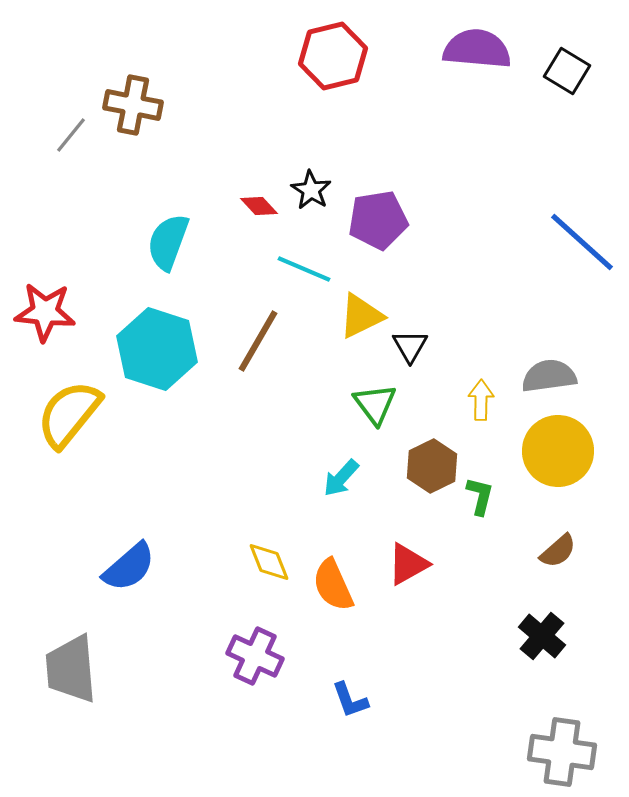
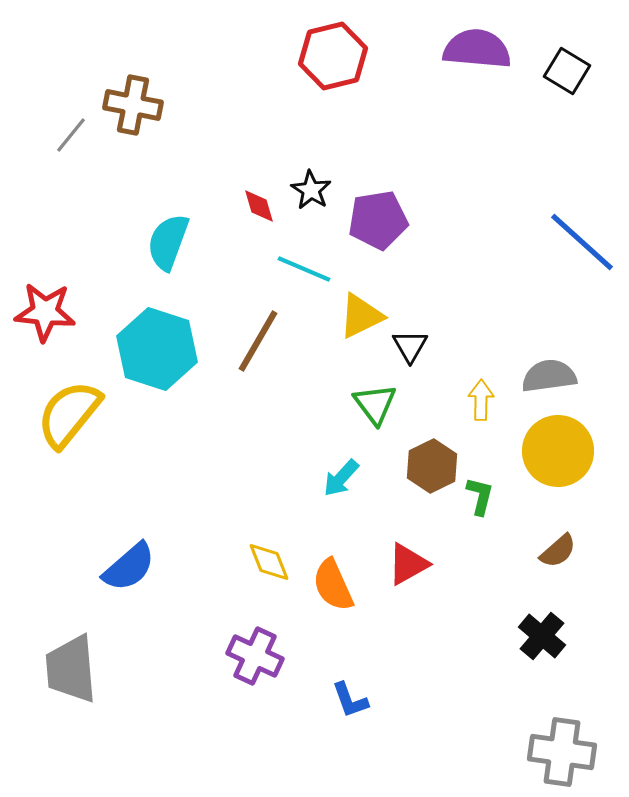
red diamond: rotated 27 degrees clockwise
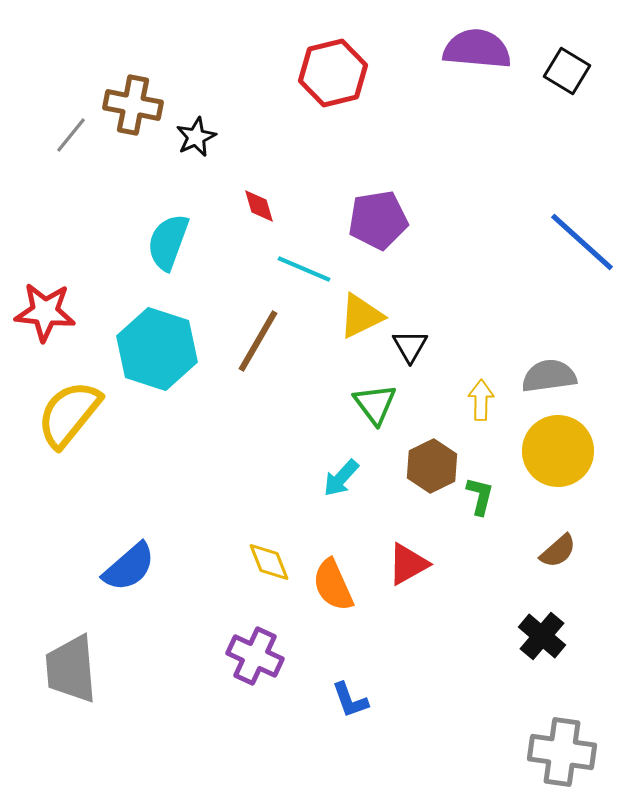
red hexagon: moved 17 px down
black star: moved 115 px left, 53 px up; rotated 15 degrees clockwise
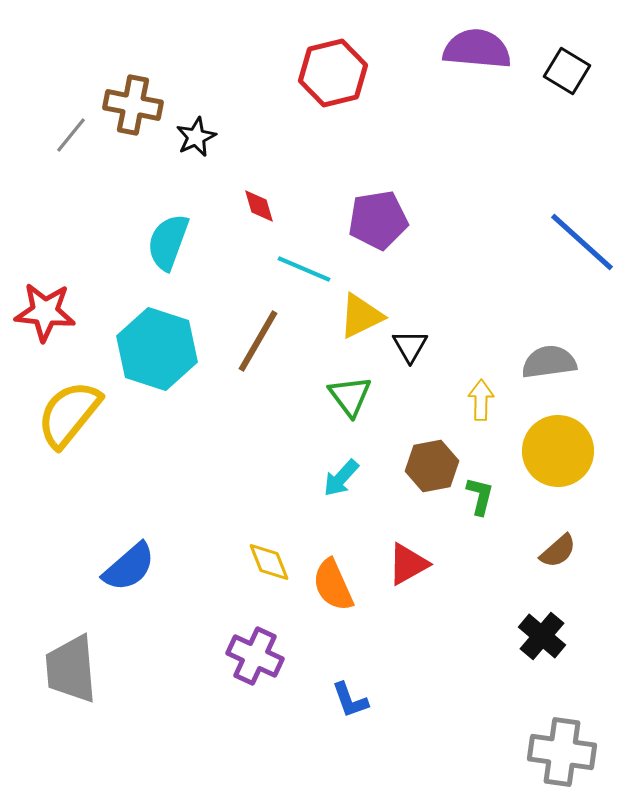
gray semicircle: moved 14 px up
green triangle: moved 25 px left, 8 px up
brown hexagon: rotated 15 degrees clockwise
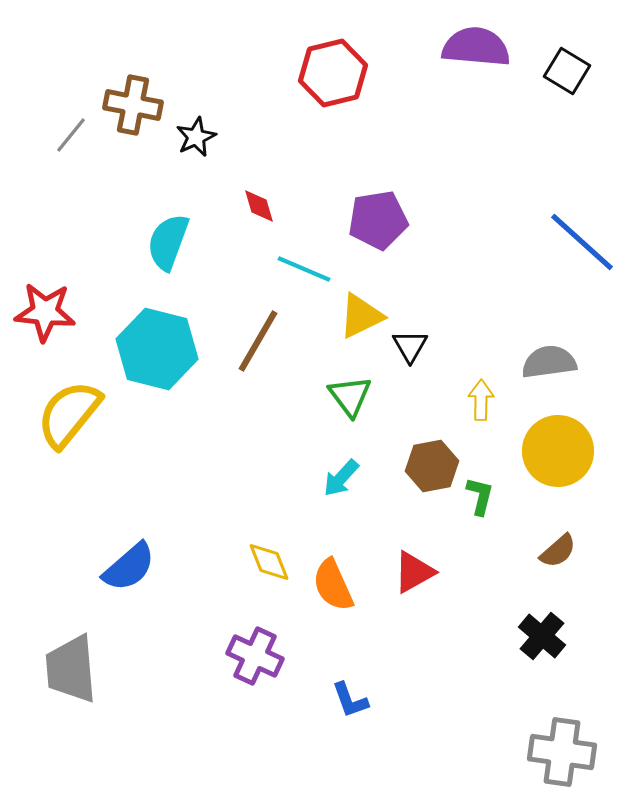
purple semicircle: moved 1 px left, 2 px up
cyan hexagon: rotated 4 degrees counterclockwise
red triangle: moved 6 px right, 8 px down
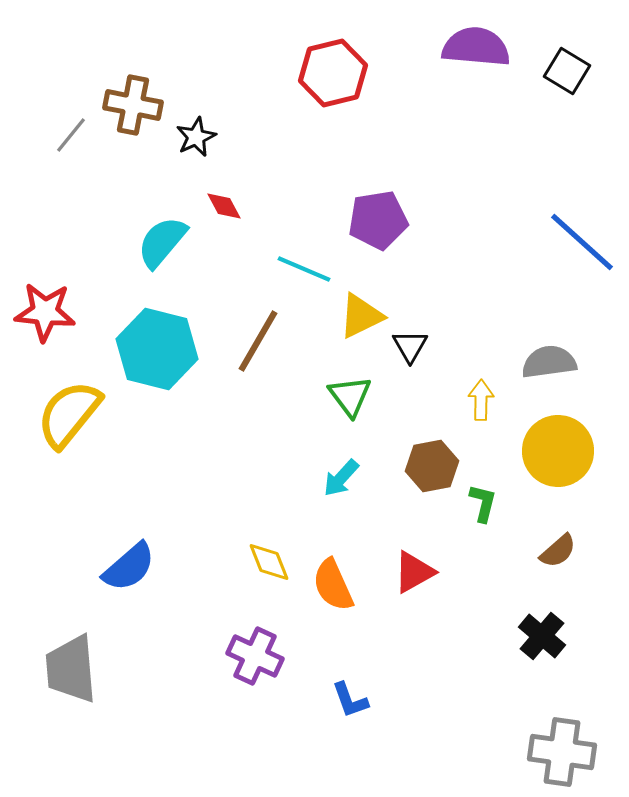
red diamond: moved 35 px left; rotated 12 degrees counterclockwise
cyan semicircle: moved 6 px left; rotated 20 degrees clockwise
green L-shape: moved 3 px right, 7 px down
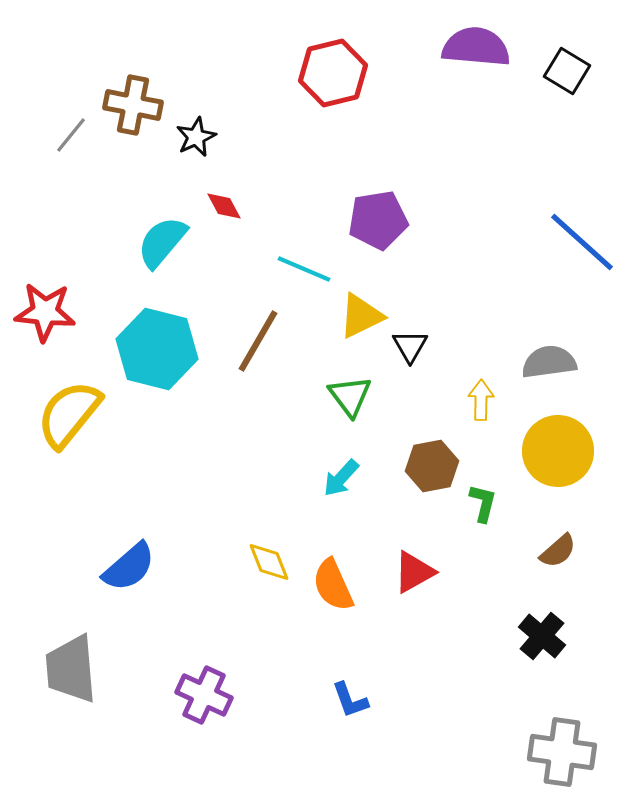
purple cross: moved 51 px left, 39 px down
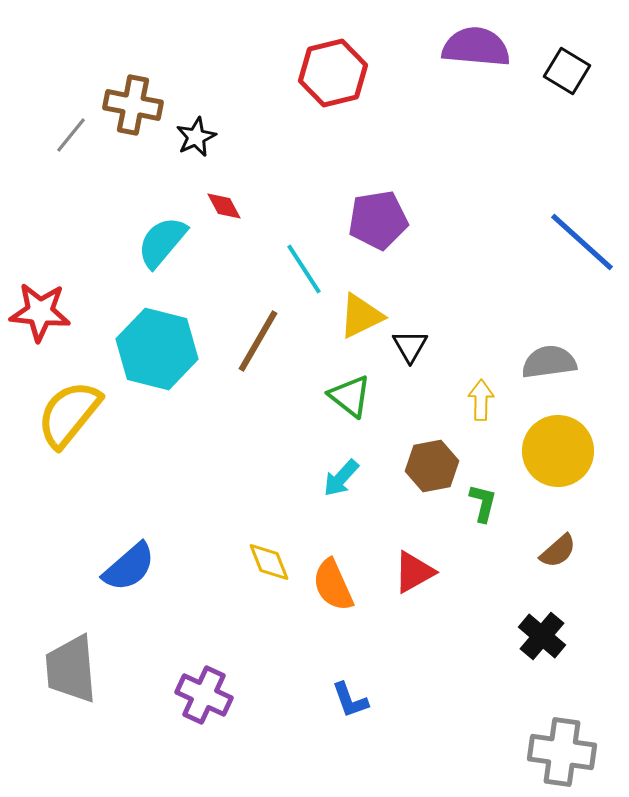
cyan line: rotated 34 degrees clockwise
red star: moved 5 px left
green triangle: rotated 15 degrees counterclockwise
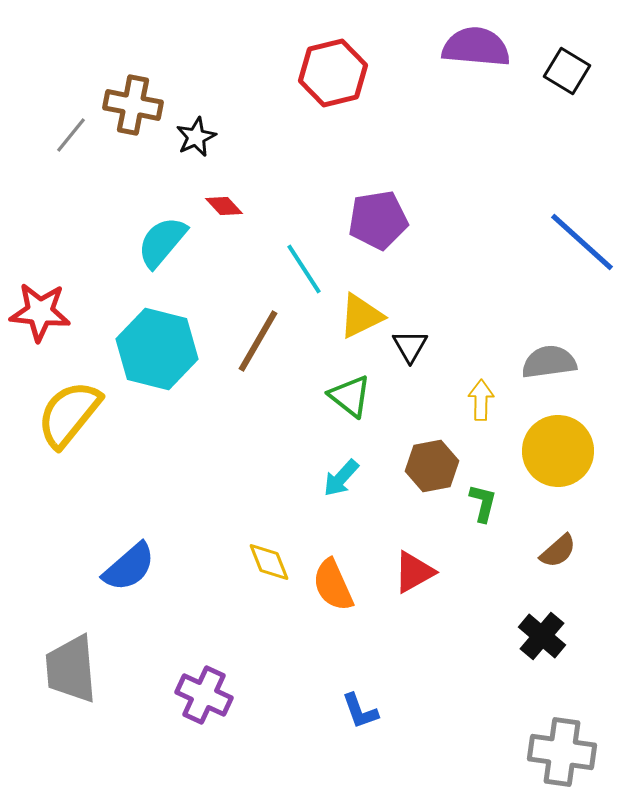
red diamond: rotated 15 degrees counterclockwise
blue L-shape: moved 10 px right, 11 px down
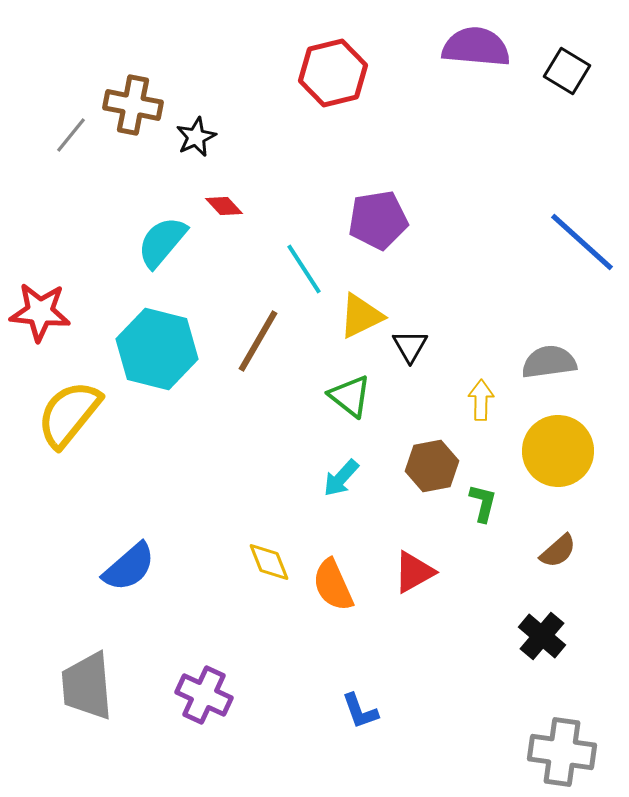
gray trapezoid: moved 16 px right, 17 px down
